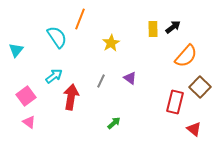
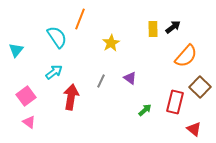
cyan arrow: moved 4 px up
green arrow: moved 31 px right, 13 px up
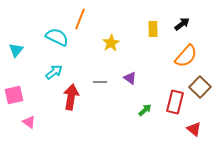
black arrow: moved 9 px right, 3 px up
cyan semicircle: rotated 30 degrees counterclockwise
gray line: moved 1 px left, 1 px down; rotated 64 degrees clockwise
pink square: moved 12 px left, 1 px up; rotated 24 degrees clockwise
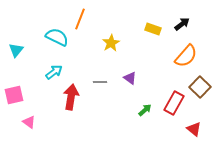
yellow rectangle: rotated 70 degrees counterclockwise
red rectangle: moved 1 px left, 1 px down; rotated 15 degrees clockwise
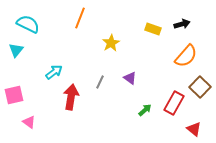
orange line: moved 1 px up
black arrow: rotated 21 degrees clockwise
cyan semicircle: moved 29 px left, 13 px up
gray line: rotated 64 degrees counterclockwise
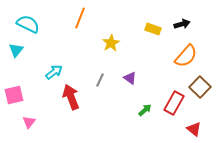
gray line: moved 2 px up
red arrow: rotated 30 degrees counterclockwise
pink triangle: rotated 32 degrees clockwise
